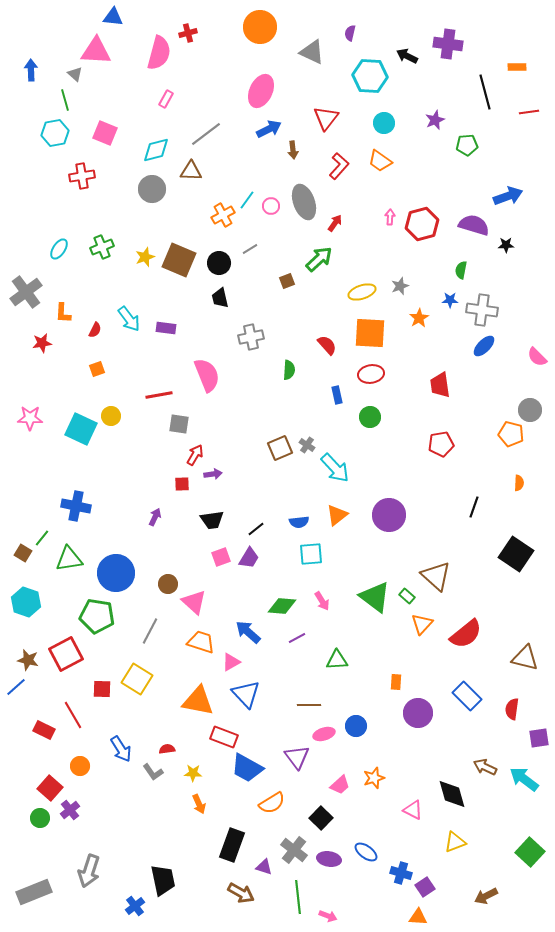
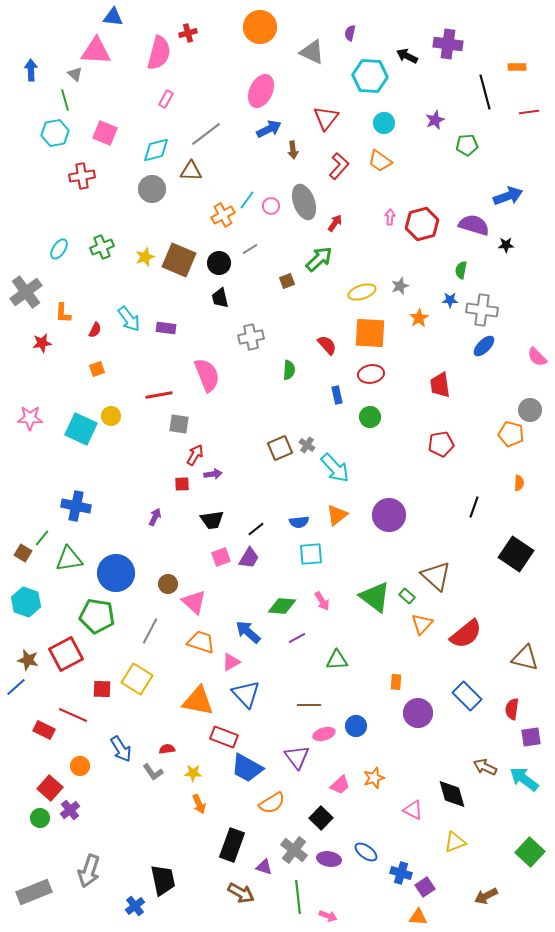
red line at (73, 715): rotated 36 degrees counterclockwise
purple square at (539, 738): moved 8 px left, 1 px up
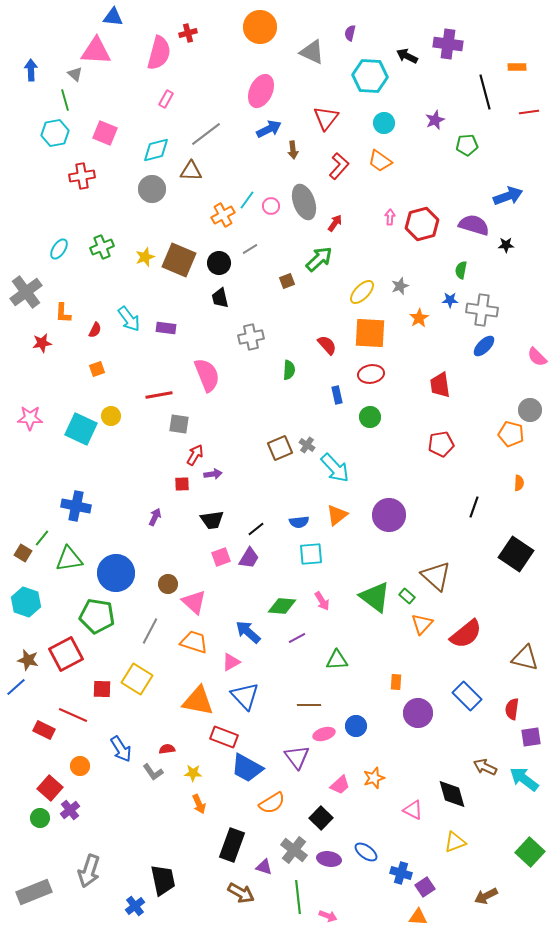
yellow ellipse at (362, 292): rotated 28 degrees counterclockwise
orange trapezoid at (201, 642): moved 7 px left
blue triangle at (246, 694): moved 1 px left, 2 px down
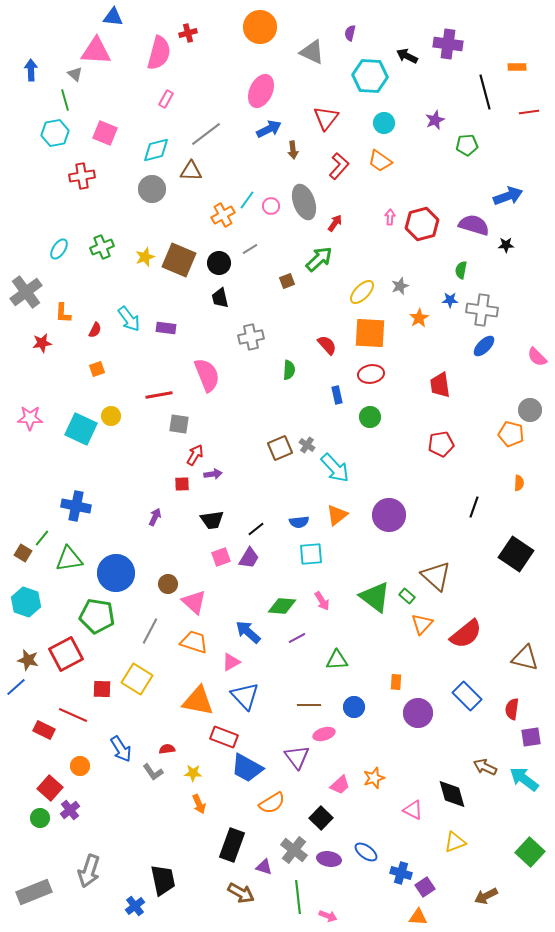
blue circle at (356, 726): moved 2 px left, 19 px up
